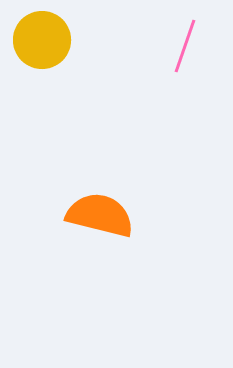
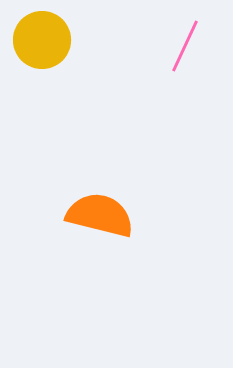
pink line: rotated 6 degrees clockwise
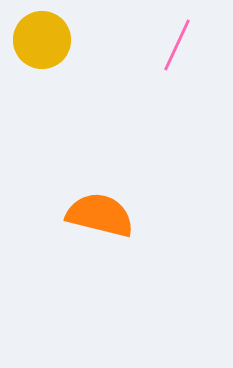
pink line: moved 8 px left, 1 px up
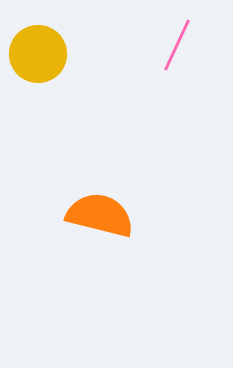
yellow circle: moved 4 px left, 14 px down
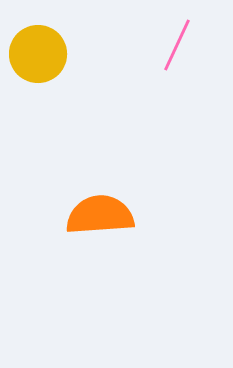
orange semicircle: rotated 18 degrees counterclockwise
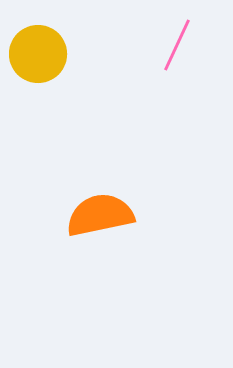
orange semicircle: rotated 8 degrees counterclockwise
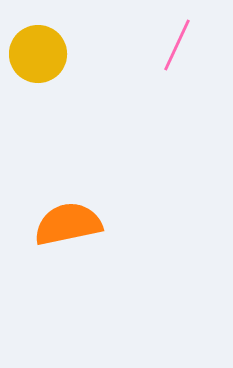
orange semicircle: moved 32 px left, 9 px down
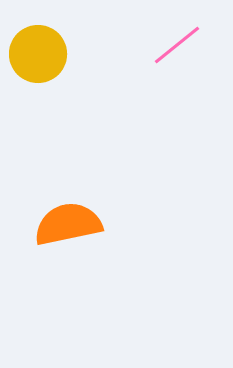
pink line: rotated 26 degrees clockwise
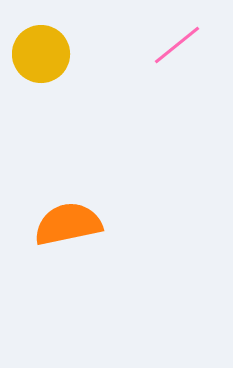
yellow circle: moved 3 px right
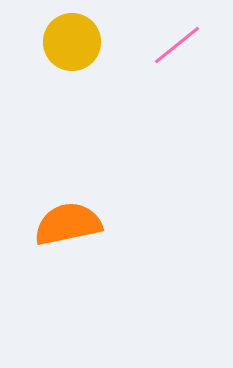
yellow circle: moved 31 px right, 12 px up
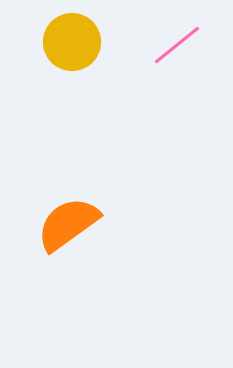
orange semicircle: rotated 24 degrees counterclockwise
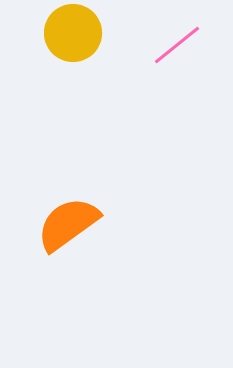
yellow circle: moved 1 px right, 9 px up
